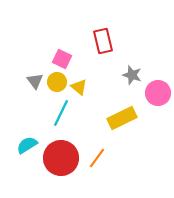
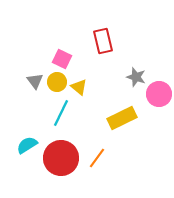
gray star: moved 4 px right, 2 px down
pink circle: moved 1 px right, 1 px down
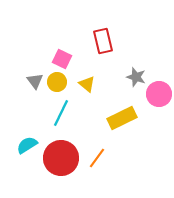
yellow triangle: moved 8 px right, 3 px up
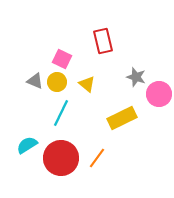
gray triangle: rotated 30 degrees counterclockwise
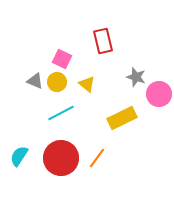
cyan line: rotated 36 degrees clockwise
cyan semicircle: moved 8 px left, 11 px down; rotated 25 degrees counterclockwise
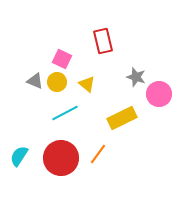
cyan line: moved 4 px right
orange line: moved 1 px right, 4 px up
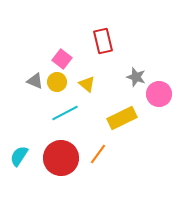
pink square: rotated 12 degrees clockwise
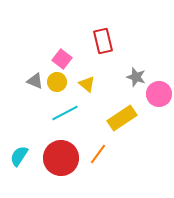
yellow rectangle: rotated 8 degrees counterclockwise
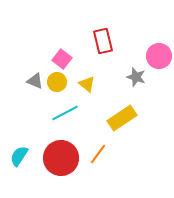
pink circle: moved 38 px up
